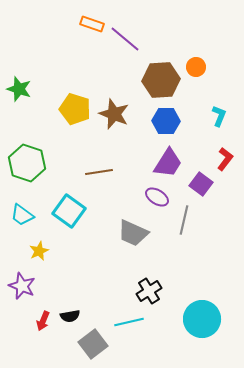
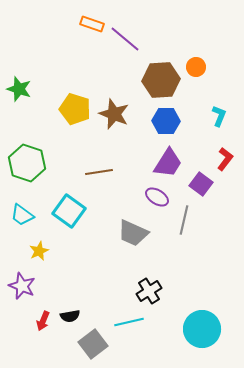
cyan circle: moved 10 px down
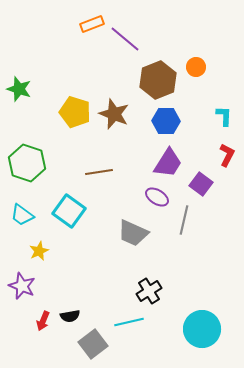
orange rectangle: rotated 40 degrees counterclockwise
brown hexagon: moved 3 px left; rotated 18 degrees counterclockwise
yellow pentagon: moved 3 px down
cyan L-shape: moved 5 px right; rotated 20 degrees counterclockwise
red L-shape: moved 2 px right, 4 px up; rotated 10 degrees counterclockwise
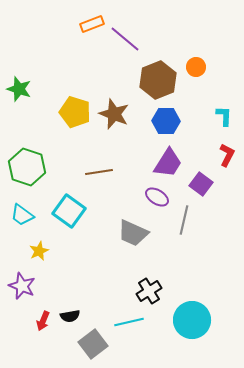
green hexagon: moved 4 px down
cyan circle: moved 10 px left, 9 px up
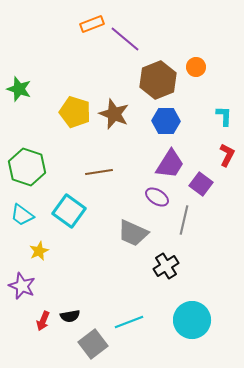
purple trapezoid: moved 2 px right, 1 px down
black cross: moved 17 px right, 25 px up
cyan line: rotated 8 degrees counterclockwise
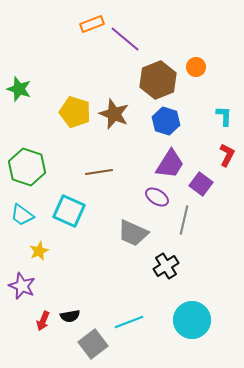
blue hexagon: rotated 16 degrees clockwise
cyan square: rotated 12 degrees counterclockwise
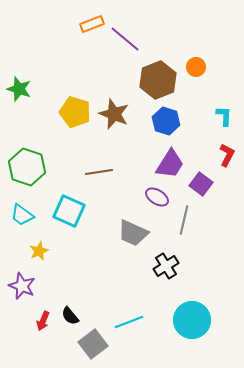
black semicircle: rotated 60 degrees clockwise
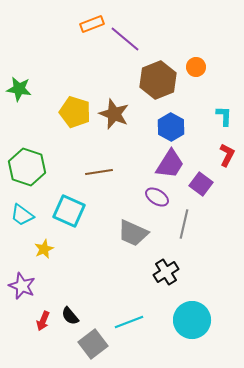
green star: rotated 10 degrees counterclockwise
blue hexagon: moved 5 px right, 6 px down; rotated 12 degrees clockwise
gray line: moved 4 px down
yellow star: moved 5 px right, 2 px up
black cross: moved 6 px down
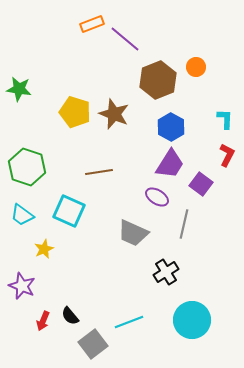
cyan L-shape: moved 1 px right, 3 px down
